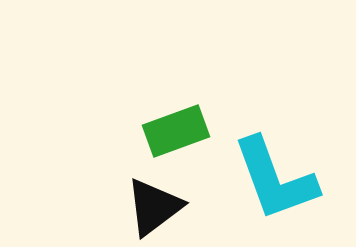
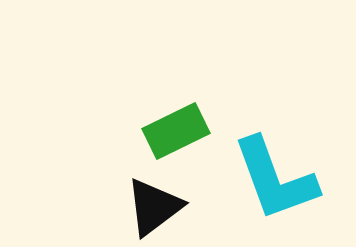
green rectangle: rotated 6 degrees counterclockwise
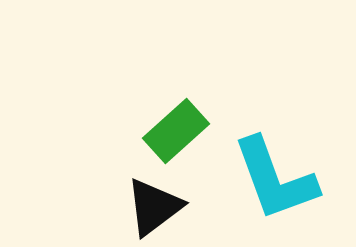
green rectangle: rotated 16 degrees counterclockwise
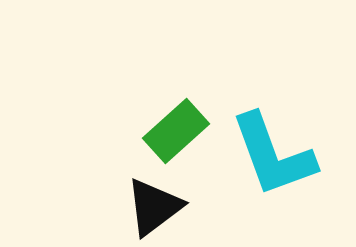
cyan L-shape: moved 2 px left, 24 px up
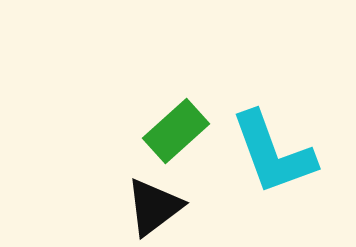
cyan L-shape: moved 2 px up
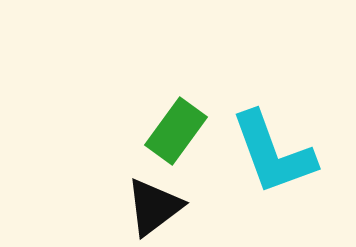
green rectangle: rotated 12 degrees counterclockwise
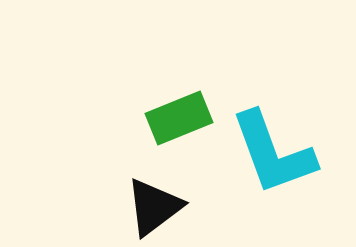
green rectangle: moved 3 px right, 13 px up; rotated 32 degrees clockwise
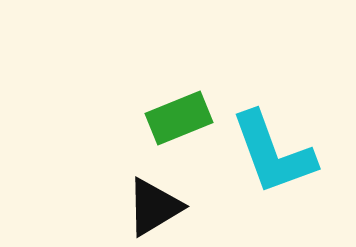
black triangle: rotated 6 degrees clockwise
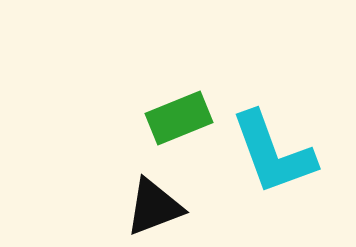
black triangle: rotated 10 degrees clockwise
